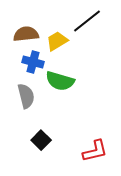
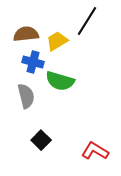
black line: rotated 20 degrees counterclockwise
red L-shape: rotated 136 degrees counterclockwise
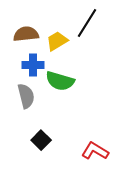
black line: moved 2 px down
blue cross: moved 3 px down; rotated 15 degrees counterclockwise
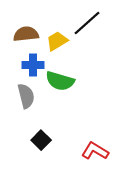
black line: rotated 16 degrees clockwise
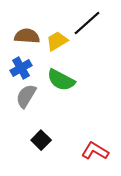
brown semicircle: moved 1 px right, 2 px down; rotated 10 degrees clockwise
blue cross: moved 12 px left, 3 px down; rotated 30 degrees counterclockwise
green semicircle: moved 1 px right, 1 px up; rotated 12 degrees clockwise
gray semicircle: rotated 135 degrees counterclockwise
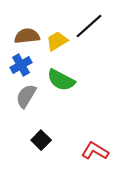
black line: moved 2 px right, 3 px down
brown semicircle: rotated 10 degrees counterclockwise
blue cross: moved 3 px up
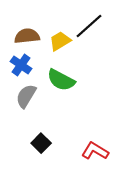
yellow trapezoid: moved 3 px right
blue cross: rotated 25 degrees counterclockwise
black square: moved 3 px down
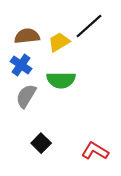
yellow trapezoid: moved 1 px left, 1 px down
green semicircle: rotated 28 degrees counterclockwise
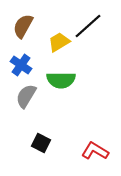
black line: moved 1 px left
brown semicircle: moved 4 px left, 10 px up; rotated 55 degrees counterclockwise
black square: rotated 18 degrees counterclockwise
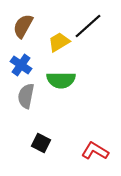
gray semicircle: rotated 20 degrees counterclockwise
